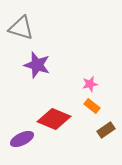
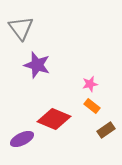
gray triangle: rotated 36 degrees clockwise
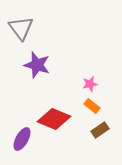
brown rectangle: moved 6 px left
purple ellipse: rotated 35 degrees counterclockwise
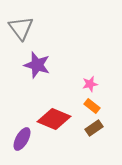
brown rectangle: moved 6 px left, 2 px up
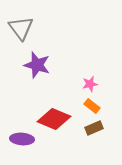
brown rectangle: rotated 12 degrees clockwise
purple ellipse: rotated 65 degrees clockwise
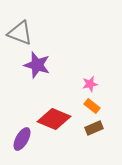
gray triangle: moved 1 px left, 5 px down; rotated 32 degrees counterclockwise
purple ellipse: rotated 65 degrees counterclockwise
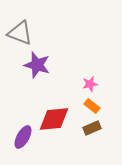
red diamond: rotated 28 degrees counterclockwise
brown rectangle: moved 2 px left
purple ellipse: moved 1 px right, 2 px up
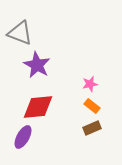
purple star: rotated 12 degrees clockwise
red diamond: moved 16 px left, 12 px up
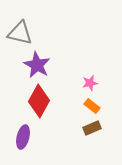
gray triangle: rotated 8 degrees counterclockwise
pink star: moved 1 px up
red diamond: moved 1 px right, 6 px up; rotated 56 degrees counterclockwise
purple ellipse: rotated 15 degrees counterclockwise
